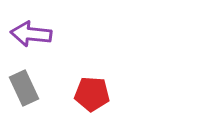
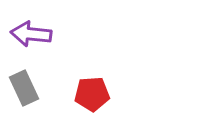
red pentagon: rotated 8 degrees counterclockwise
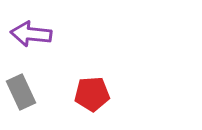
gray rectangle: moved 3 px left, 4 px down
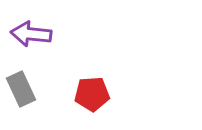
gray rectangle: moved 3 px up
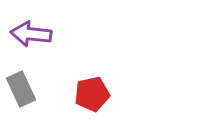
red pentagon: rotated 8 degrees counterclockwise
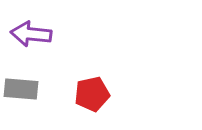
gray rectangle: rotated 60 degrees counterclockwise
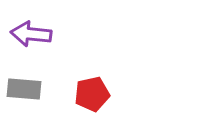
gray rectangle: moved 3 px right
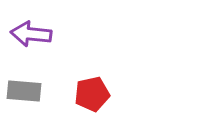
gray rectangle: moved 2 px down
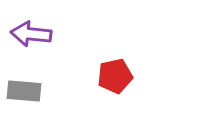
red pentagon: moved 23 px right, 18 px up
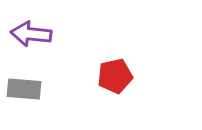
gray rectangle: moved 2 px up
